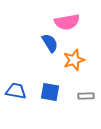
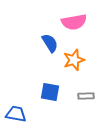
pink semicircle: moved 7 px right
blue trapezoid: moved 23 px down
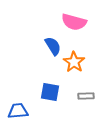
pink semicircle: rotated 25 degrees clockwise
blue semicircle: moved 3 px right, 3 px down
orange star: moved 2 px down; rotated 20 degrees counterclockwise
blue trapezoid: moved 2 px right, 3 px up; rotated 15 degrees counterclockwise
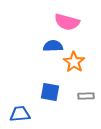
pink semicircle: moved 7 px left
blue semicircle: rotated 60 degrees counterclockwise
blue trapezoid: moved 2 px right, 3 px down
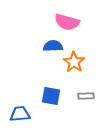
blue square: moved 1 px right, 4 px down
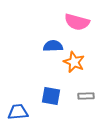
pink semicircle: moved 10 px right
orange star: rotated 10 degrees counterclockwise
blue trapezoid: moved 2 px left, 2 px up
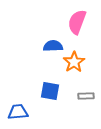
pink semicircle: rotated 95 degrees clockwise
orange star: rotated 15 degrees clockwise
blue square: moved 1 px left, 5 px up
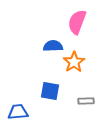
gray rectangle: moved 5 px down
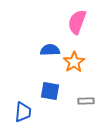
blue semicircle: moved 3 px left, 4 px down
blue trapezoid: moved 5 px right; rotated 100 degrees clockwise
